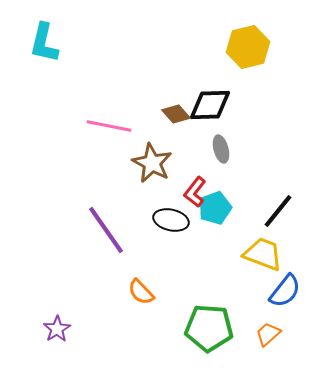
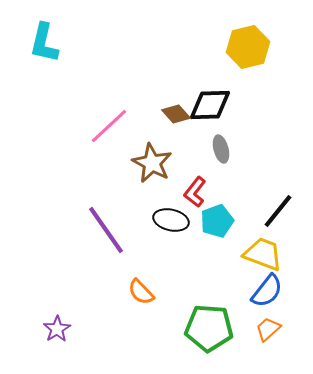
pink line: rotated 54 degrees counterclockwise
cyan pentagon: moved 2 px right, 13 px down
blue semicircle: moved 18 px left
orange trapezoid: moved 5 px up
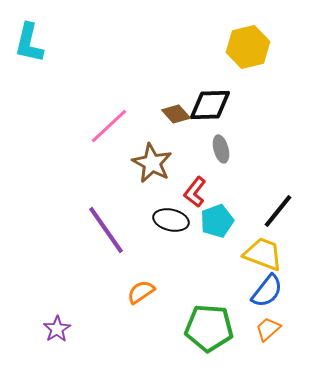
cyan L-shape: moved 15 px left
orange semicircle: rotated 100 degrees clockwise
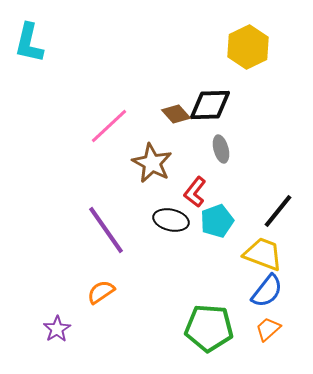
yellow hexagon: rotated 12 degrees counterclockwise
orange semicircle: moved 40 px left
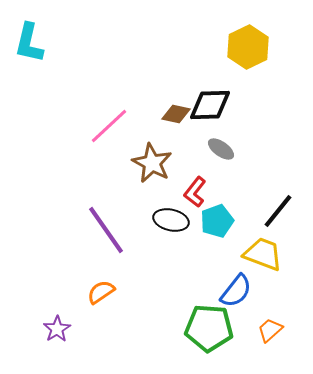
brown diamond: rotated 36 degrees counterclockwise
gray ellipse: rotated 40 degrees counterclockwise
blue semicircle: moved 31 px left
orange trapezoid: moved 2 px right, 1 px down
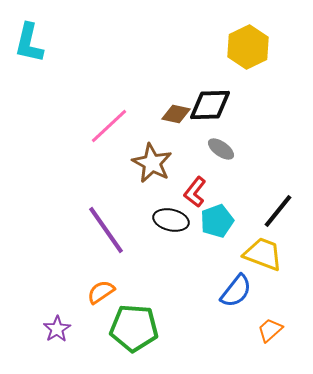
green pentagon: moved 75 px left
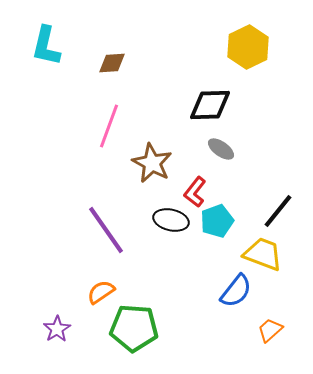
cyan L-shape: moved 17 px right, 3 px down
brown diamond: moved 64 px left, 51 px up; rotated 16 degrees counterclockwise
pink line: rotated 27 degrees counterclockwise
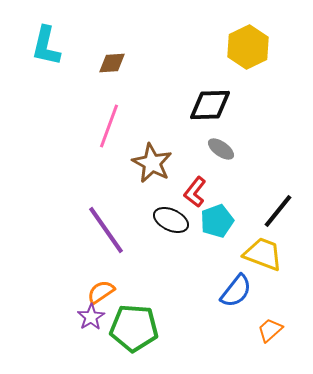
black ellipse: rotated 12 degrees clockwise
purple star: moved 34 px right, 12 px up
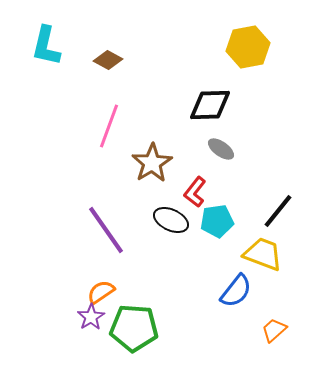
yellow hexagon: rotated 15 degrees clockwise
brown diamond: moved 4 px left, 3 px up; rotated 32 degrees clockwise
brown star: rotated 12 degrees clockwise
cyan pentagon: rotated 12 degrees clockwise
orange trapezoid: moved 4 px right
